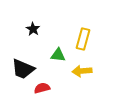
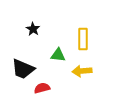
yellow rectangle: rotated 15 degrees counterclockwise
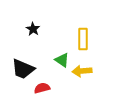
green triangle: moved 4 px right, 5 px down; rotated 28 degrees clockwise
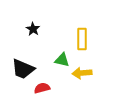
yellow rectangle: moved 1 px left
green triangle: rotated 21 degrees counterclockwise
yellow arrow: moved 2 px down
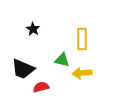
red semicircle: moved 1 px left, 1 px up
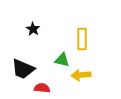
yellow arrow: moved 1 px left, 2 px down
red semicircle: moved 1 px right, 1 px down; rotated 21 degrees clockwise
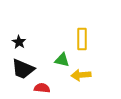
black star: moved 14 px left, 13 px down
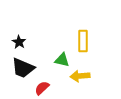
yellow rectangle: moved 1 px right, 2 px down
black trapezoid: moved 1 px up
yellow arrow: moved 1 px left, 1 px down
red semicircle: rotated 49 degrees counterclockwise
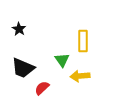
black star: moved 13 px up
green triangle: rotated 42 degrees clockwise
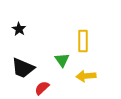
yellow arrow: moved 6 px right
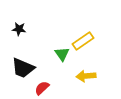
black star: rotated 24 degrees counterclockwise
yellow rectangle: rotated 55 degrees clockwise
green triangle: moved 6 px up
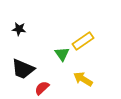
black trapezoid: moved 1 px down
yellow arrow: moved 3 px left, 3 px down; rotated 36 degrees clockwise
